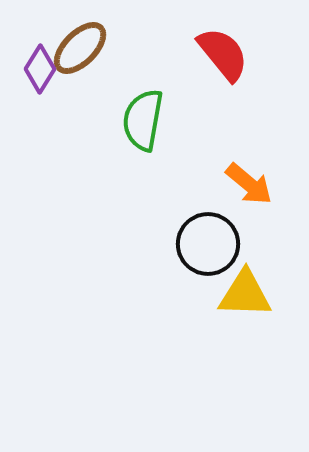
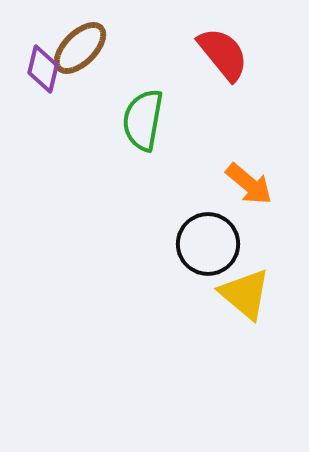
purple diamond: moved 3 px right; rotated 18 degrees counterclockwise
yellow triangle: rotated 38 degrees clockwise
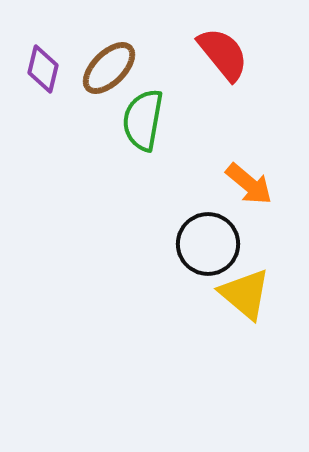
brown ellipse: moved 29 px right, 20 px down
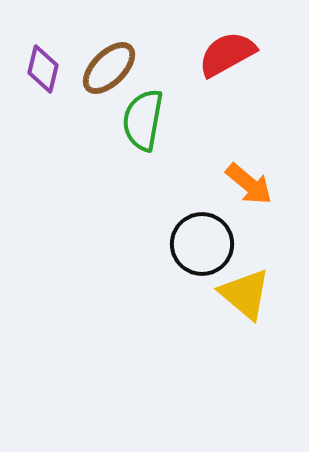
red semicircle: moved 4 px right; rotated 80 degrees counterclockwise
black circle: moved 6 px left
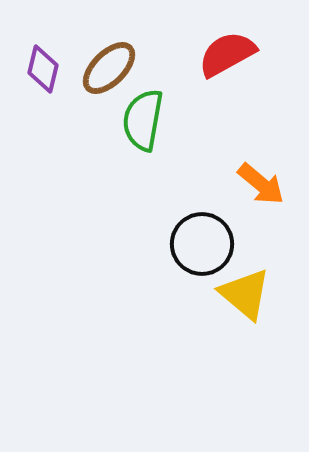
orange arrow: moved 12 px right
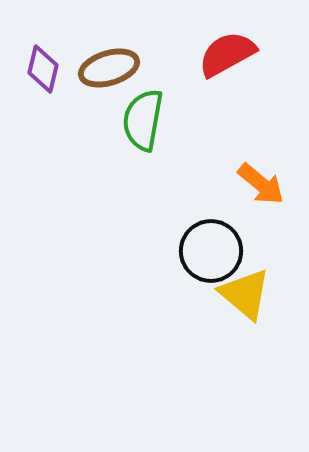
brown ellipse: rotated 28 degrees clockwise
black circle: moved 9 px right, 7 px down
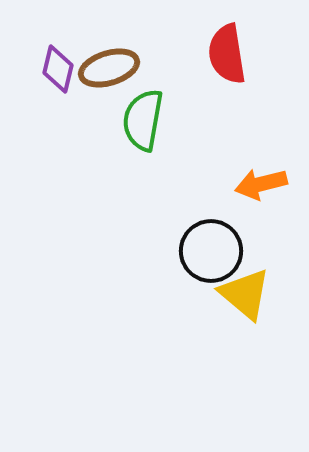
red semicircle: rotated 70 degrees counterclockwise
purple diamond: moved 15 px right
orange arrow: rotated 126 degrees clockwise
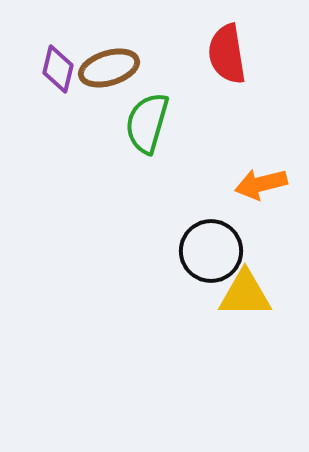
green semicircle: moved 4 px right, 3 px down; rotated 6 degrees clockwise
yellow triangle: rotated 40 degrees counterclockwise
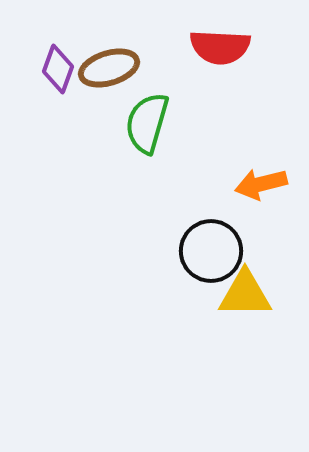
red semicircle: moved 7 px left, 7 px up; rotated 78 degrees counterclockwise
purple diamond: rotated 6 degrees clockwise
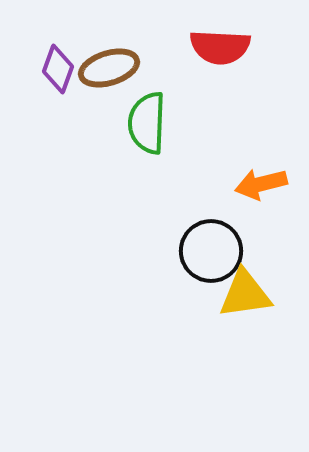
green semicircle: rotated 14 degrees counterclockwise
yellow triangle: rotated 8 degrees counterclockwise
